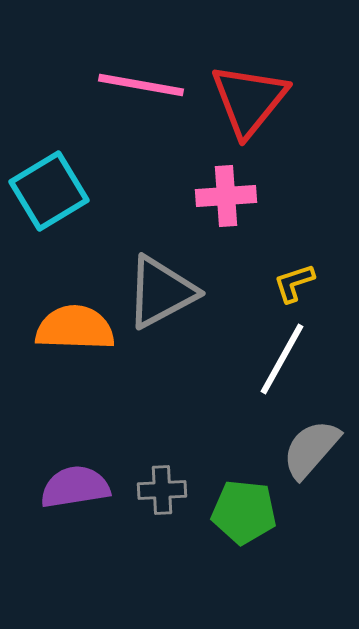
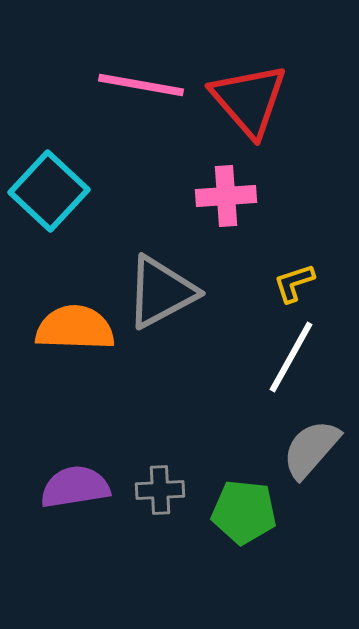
red triangle: rotated 20 degrees counterclockwise
cyan square: rotated 16 degrees counterclockwise
white line: moved 9 px right, 2 px up
gray cross: moved 2 px left
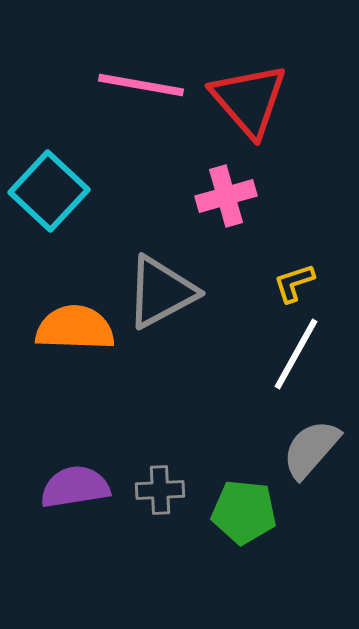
pink cross: rotated 12 degrees counterclockwise
white line: moved 5 px right, 3 px up
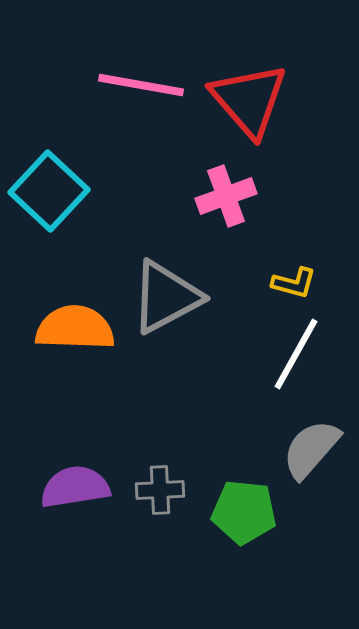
pink cross: rotated 4 degrees counterclockwise
yellow L-shape: rotated 147 degrees counterclockwise
gray triangle: moved 5 px right, 5 px down
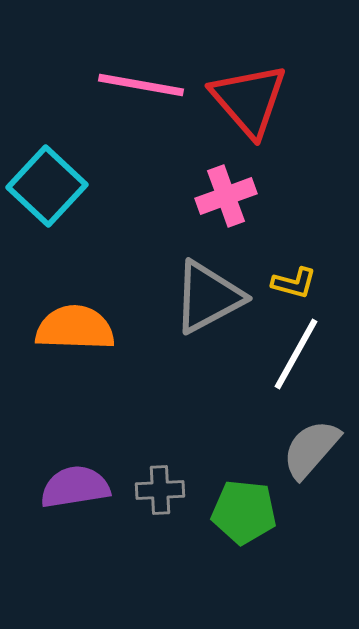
cyan square: moved 2 px left, 5 px up
gray triangle: moved 42 px right
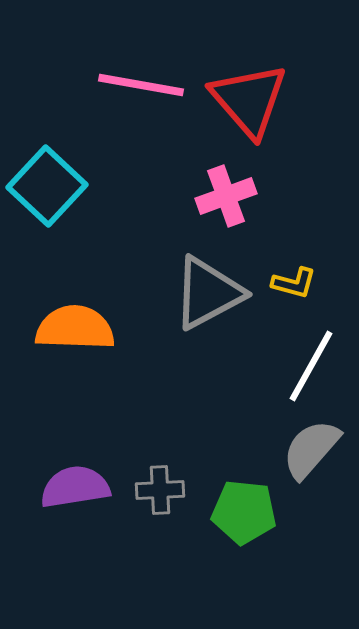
gray triangle: moved 4 px up
white line: moved 15 px right, 12 px down
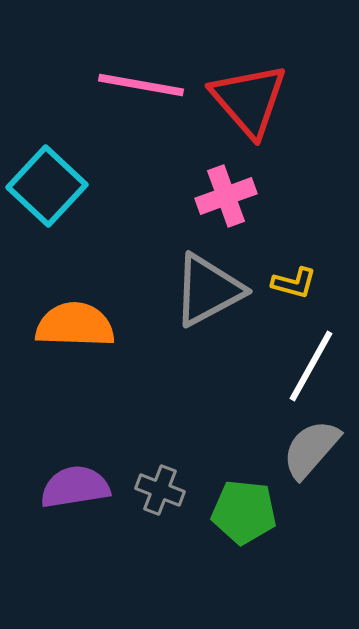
gray triangle: moved 3 px up
orange semicircle: moved 3 px up
gray cross: rotated 24 degrees clockwise
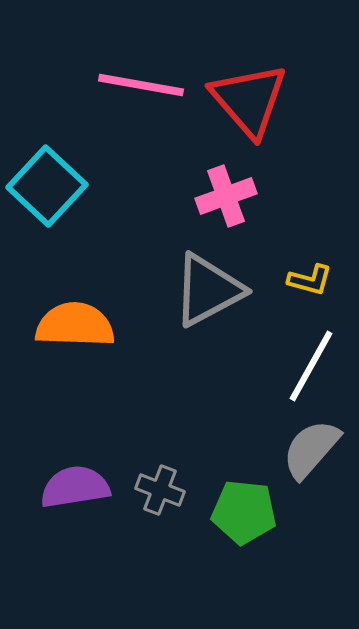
yellow L-shape: moved 16 px right, 3 px up
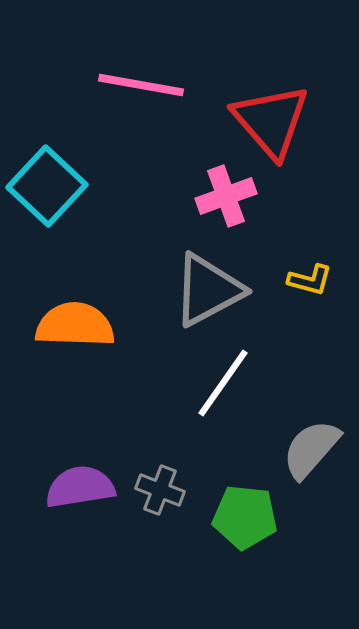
red triangle: moved 22 px right, 21 px down
white line: moved 88 px left, 17 px down; rotated 6 degrees clockwise
purple semicircle: moved 5 px right
green pentagon: moved 1 px right, 5 px down
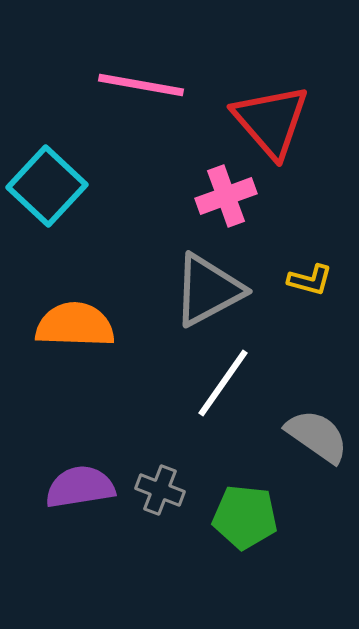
gray semicircle: moved 6 px right, 13 px up; rotated 84 degrees clockwise
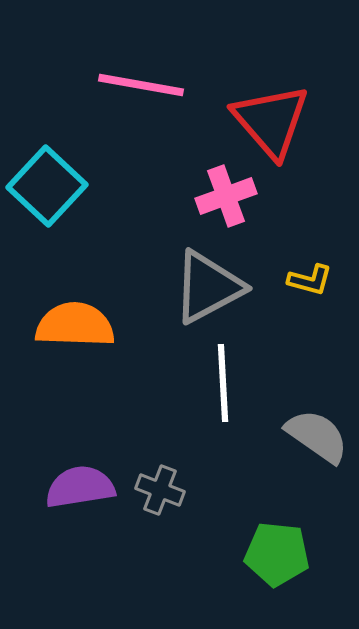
gray triangle: moved 3 px up
white line: rotated 38 degrees counterclockwise
green pentagon: moved 32 px right, 37 px down
